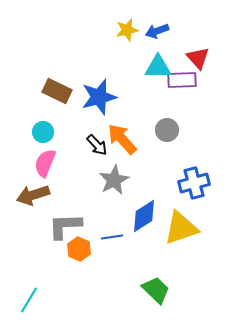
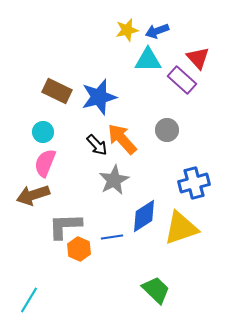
cyan triangle: moved 10 px left, 7 px up
purple rectangle: rotated 44 degrees clockwise
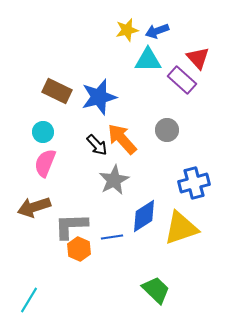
brown arrow: moved 1 px right, 12 px down
gray L-shape: moved 6 px right
